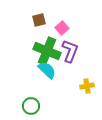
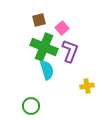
green cross: moved 3 px left, 4 px up
cyan semicircle: rotated 30 degrees clockwise
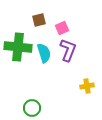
pink square: rotated 16 degrees clockwise
green cross: moved 26 px left; rotated 16 degrees counterclockwise
purple L-shape: moved 2 px left, 1 px up
cyan semicircle: moved 3 px left, 17 px up
green circle: moved 1 px right, 2 px down
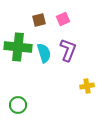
pink square: moved 1 px right, 9 px up
green circle: moved 14 px left, 3 px up
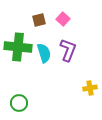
pink square: rotated 24 degrees counterclockwise
yellow cross: moved 3 px right, 2 px down
green circle: moved 1 px right, 2 px up
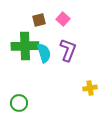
green cross: moved 7 px right, 1 px up; rotated 8 degrees counterclockwise
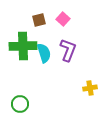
green cross: moved 2 px left
green circle: moved 1 px right, 1 px down
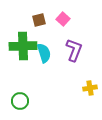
purple L-shape: moved 6 px right
green circle: moved 3 px up
